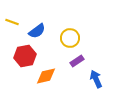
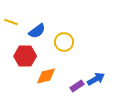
yellow line: moved 1 px left
yellow circle: moved 6 px left, 4 px down
red hexagon: rotated 10 degrees clockwise
purple rectangle: moved 25 px down
blue arrow: rotated 84 degrees clockwise
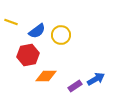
yellow circle: moved 3 px left, 7 px up
red hexagon: moved 3 px right, 1 px up; rotated 10 degrees counterclockwise
orange diamond: rotated 15 degrees clockwise
purple rectangle: moved 2 px left
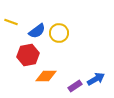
yellow circle: moved 2 px left, 2 px up
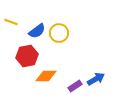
red hexagon: moved 1 px left, 1 px down
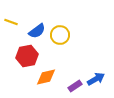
yellow circle: moved 1 px right, 2 px down
orange diamond: moved 1 px down; rotated 15 degrees counterclockwise
